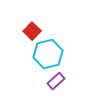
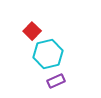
purple rectangle: rotated 18 degrees clockwise
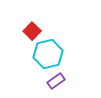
purple rectangle: rotated 12 degrees counterclockwise
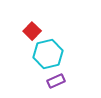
purple rectangle: rotated 12 degrees clockwise
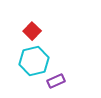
cyan hexagon: moved 14 px left, 7 px down
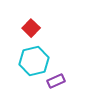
red square: moved 1 px left, 3 px up
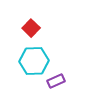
cyan hexagon: rotated 12 degrees clockwise
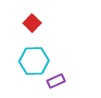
red square: moved 1 px right, 5 px up
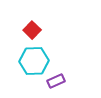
red square: moved 7 px down
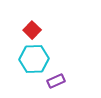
cyan hexagon: moved 2 px up
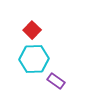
purple rectangle: rotated 60 degrees clockwise
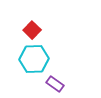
purple rectangle: moved 1 px left, 3 px down
